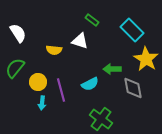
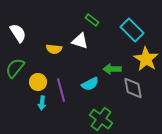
yellow semicircle: moved 1 px up
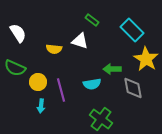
green semicircle: rotated 105 degrees counterclockwise
cyan semicircle: moved 2 px right; rotated 18 degrees clockwise
cyan arrow: moved 1 px left, 3 px down
